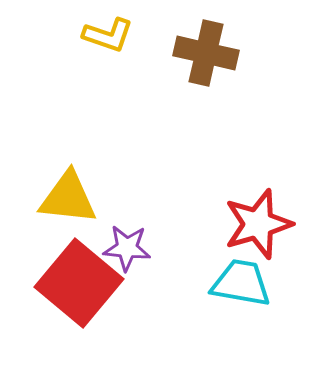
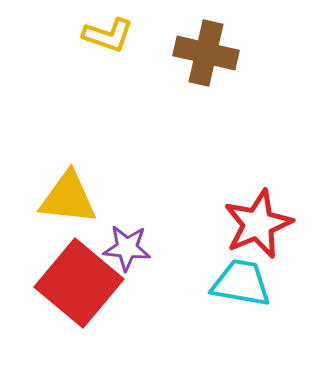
red star: rotated 6 degrees counterclockwise
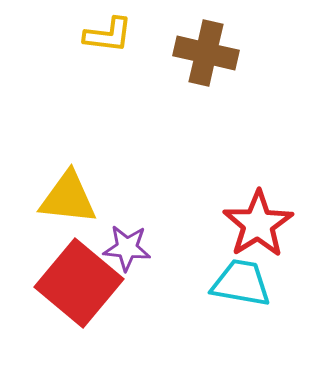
yellow L-shape: rotated 12 degrees counterclockwise
red star: rotated 10 degrees counterclockwise
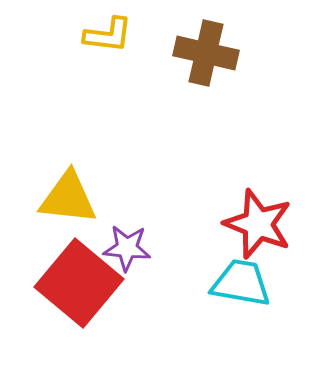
red star: rotated 18 degrees counterclockwise
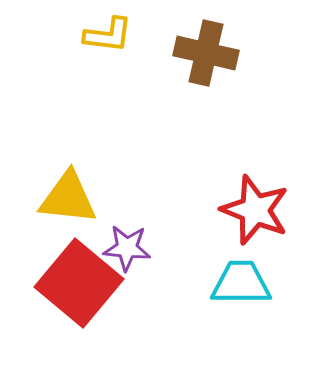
red star: moved 3 px left, 14 px up
cyan trapezoid: rotated 10 degrees counterclockwise
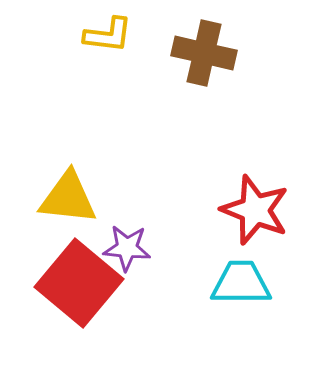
brown cross: moved 2 px left
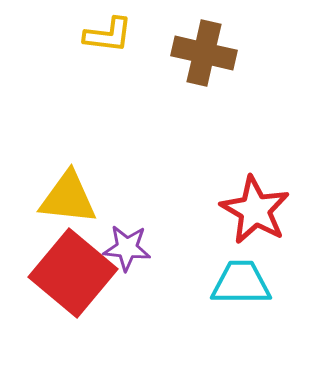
red star: rotated 8 degrees clockwise
red square: moved 6 px left, 10 px up
